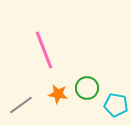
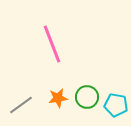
pink line: moved 8 px right, 6 px up
green circle: moved 9 px down
orange star: moved 4 px down; rotated 18 degrees counterclockwise
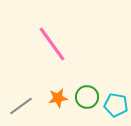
pink line: rotated 15 degrees counterclockwise
gray line: moved 1 px down
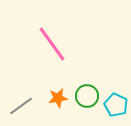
green circle: moved 1 px up
cyan pentagon: rotated 15 degrees clockwise
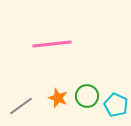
pink line: rotated 60 degrees counterclockwise
orange star: rotated 30 degrees clockwise
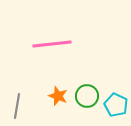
orange star: moved 2 px up
gray line: moved 4 px left; rotated 45 degrees counterclockwise
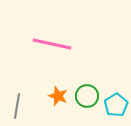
pink line: rotated 18 degrees clockwise
cyan pentagon: rotated 15 degrees clockwise
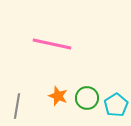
green circle: moved 2 px down
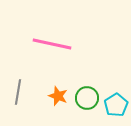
gray line: moved 1 px right, 14 px up
